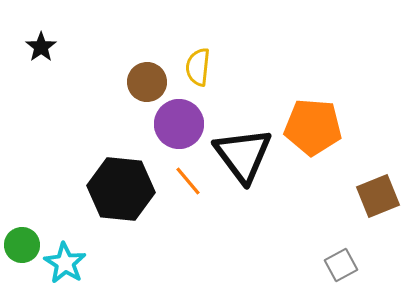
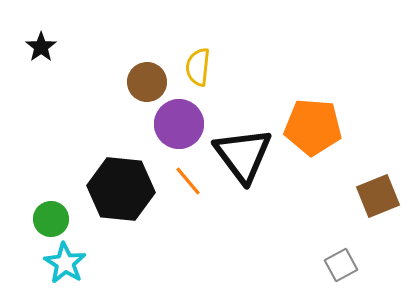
green circle: moved 29 px right, 26 px up
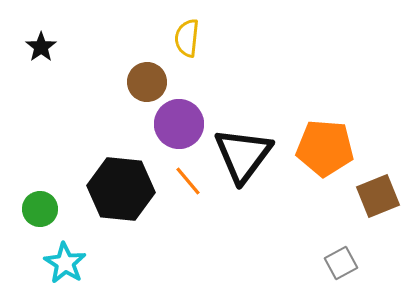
yellow semicircle: moved 11 px left, 29 px up
orange pentagon: moved 12 px right, 21 px down
black triangle: rotated 14 degrees clockwise
green circle: moved 11 px left, 10 px up
gray square: moved 2 px up
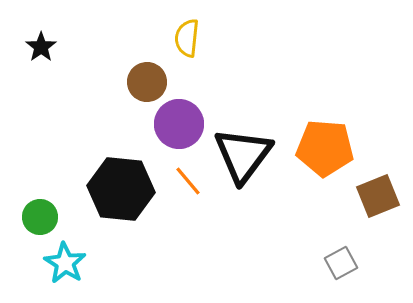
green circle: moved 8 px down
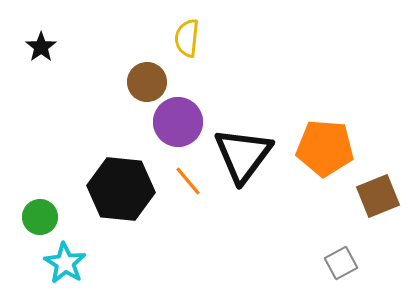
purple circle: moved 1 px left, 2 px up
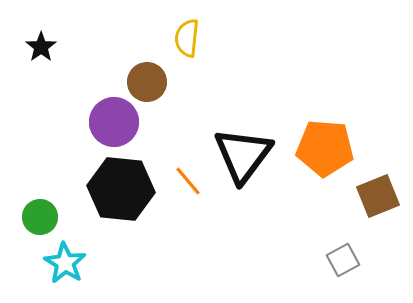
purple circle: moved 64 px left
gray square: moved 2 px right, 3 px up
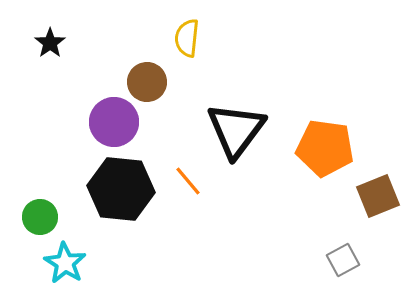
black star: moved 9 px right, 4 px up
orange pentagon: rotated 4 degrees clockwise
black triangle: moved 7 px left, 25 px up
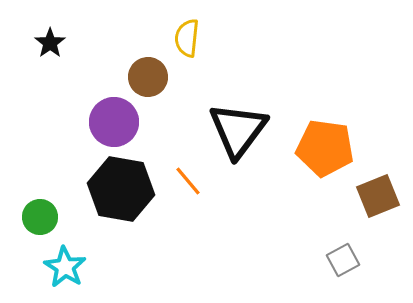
brown circle: moved 1 px right, 5 px up
black triangle: moved 2 px right
black hexagon: rotated 4 degrees clockwise
cyan star: moved 4 px down
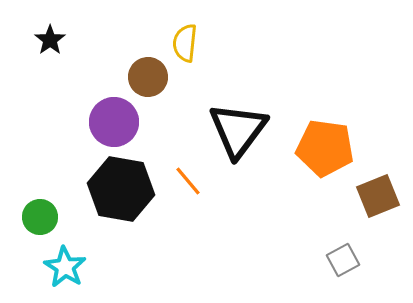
yellow semicircle: moved 2 px left, 5 px down
black star: moved 3 px up
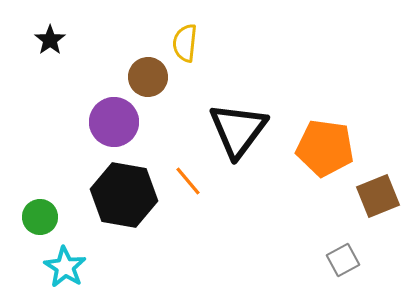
black hexagon: moved 3 px right, 6 px down
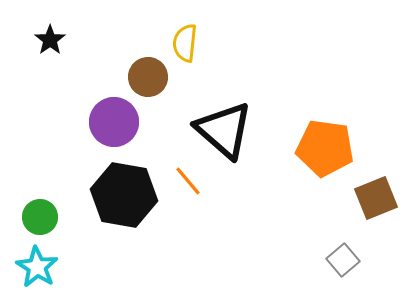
black triangle: moved 14 px left; rotated 26 degrees counterclockwise
brown square: moved 2 px left, 2 px down
gray square: rotated 12 degrees counterclockwise
cyan star: moved 28 px left
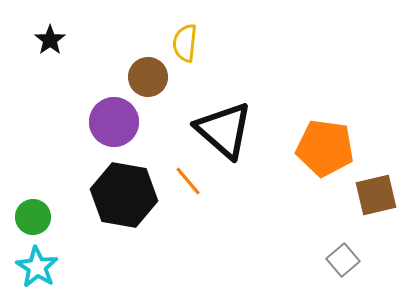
brown square: moved 3 px up; rotated 9 degrees clockwise
green circle: moved 7 px left
